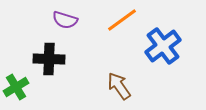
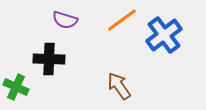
blue cross: moved 1 px right, 11 px up
green cross: rotated 35 degrees counterclockwise
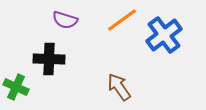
brown arrow: moved 1 px down
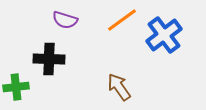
green cross: rotated 30 degrees counterclockwise
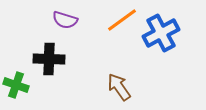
blue cross: moved 3 px left, 2 px up; rotated 9 degrees clockwise
green cross: moved 2 px up; rotated 25 degrees clockwise
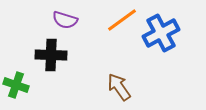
black cross: moved 2 px right, 4 px up
